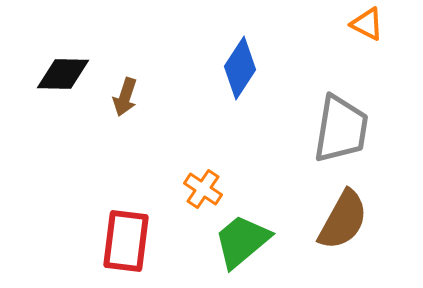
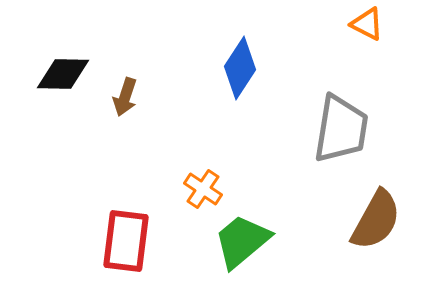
brown semicircle: moved 33 px right
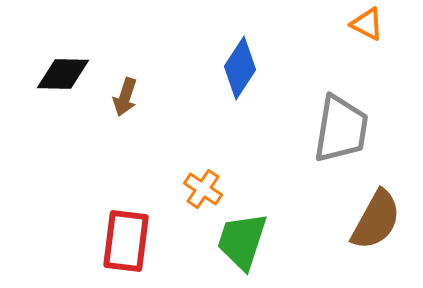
green trapezoid: rotated 32 degrees counterclockwise
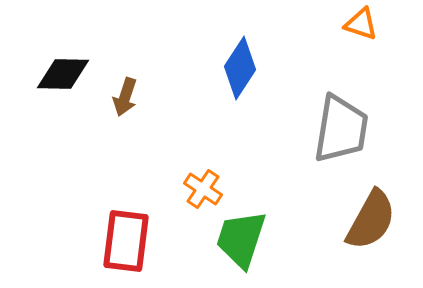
orange triangle: moved 6 px left; rotated 9 degrees counterclockwise
brown semicircle: moved 5 px left
green trapezoid: moved 1 px left, 2 px up
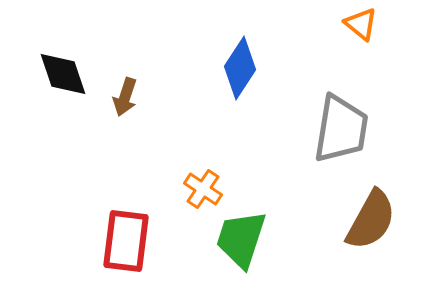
orange triangle: rotated 21 degrees clockwise
black diamond: rotated 70 degrees clockwise
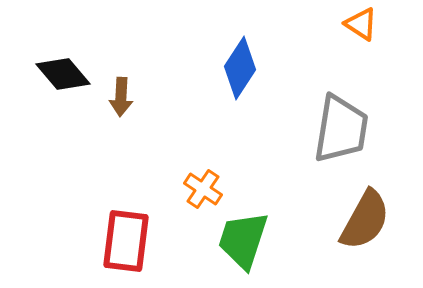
orange triangle: rotated 6 degrees counterclockwise
black diamond: rotated 22 degrees counterclockwise
brown arrow: moved 4 px left; rotated 15 degrees counterclockwise
brown semicircle: moved 6 px left
green trapezoid: moved 2 px right, 1 px down
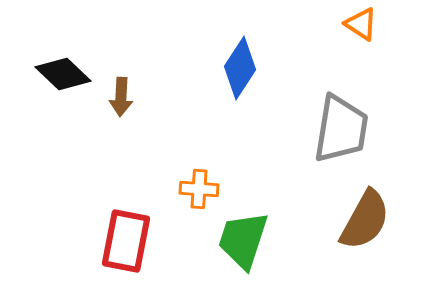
black diamond: rotated 6 degrees counterclockwise
orange cross: moved 4 px left; rotated 30 degrees counterclockwise
red rectangle: rotated 4 degrees clockwise
